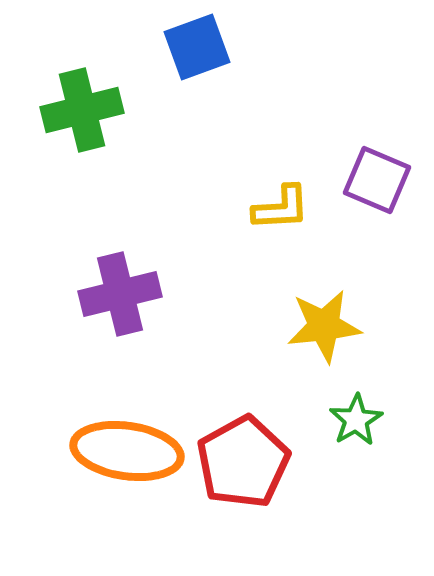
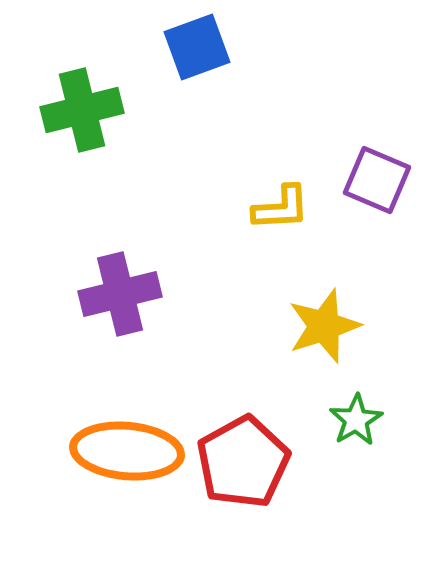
yellow star: rotated 12 degrees counterclockwise
orange ellipse: rotated 3 degrees counterclockwise
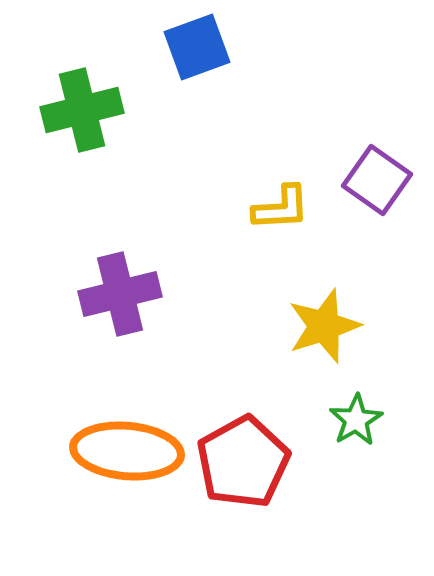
purple square: rotated 12 degrees clockwise
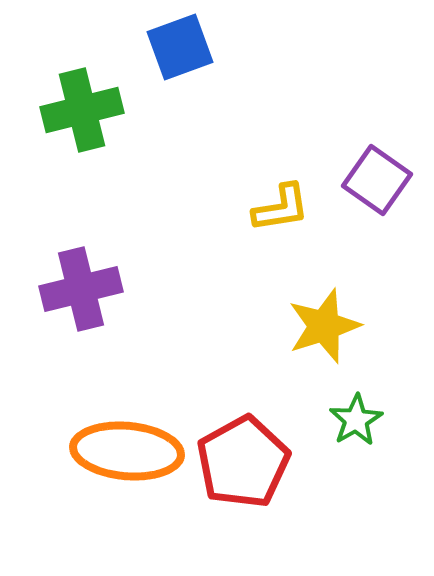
blue square: moved 17 px left
yellow L-shape: rotated 6 degrees counterclockwise
purple cross: moved 39 px left, 5 px up
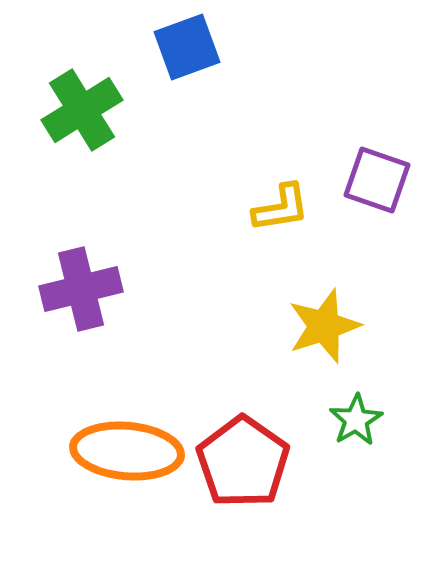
blue square: moved 7 px right
green cross: rotated 18 degrees counterclockwise
purple square: rotated 16 degrees counterclockwise
red pentagon: rotated 8 degrees counterclockwise
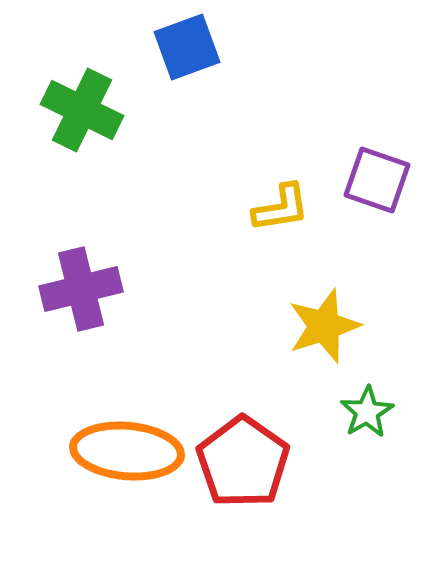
green cross: rotated 32 degrees counterclockwise
green star: moved 11 px right, 8 px up
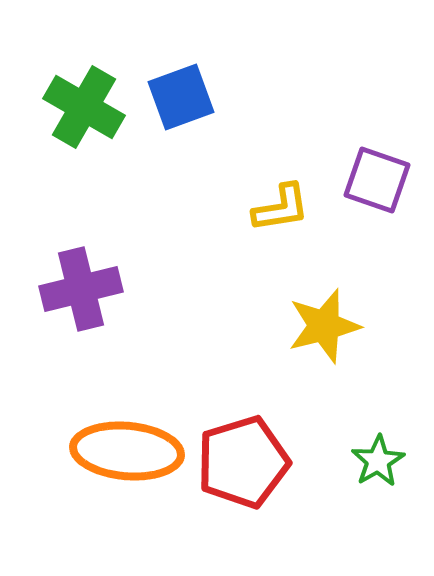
blue square: moved 6 px left, 50 px down
green cross: moved 2 px right, 3 px up; rotated 4 degrees clockwise
yellow star: rotated 4 degrees clockwise
green star: moved 11 px right, 49 px down
red pentagon: rotated 20 degrees clockwise
